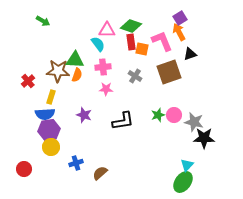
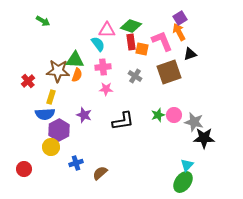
purple hexagon: moved 10 px right; rotated 20 degrees counterclockwise
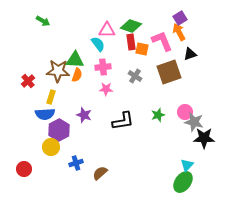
pink circle: moved 11 px right, 3 px up
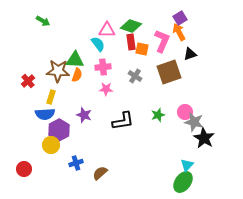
pink L-shape: rotated 45 degrees clockwise
black star: rotated 30 degrees clockwise
yellow circle: moved 2 px up
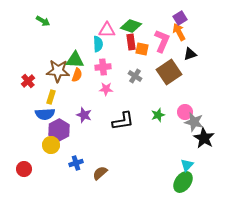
cyan semicircle: rotated 35 degrees clockwise
brown square: rotated 15 degrees counterclockwise
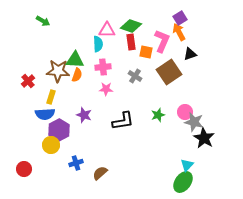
orange square: moved 4 px right, 3 px down
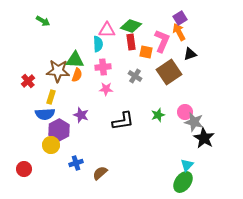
purple star: moved 3 px left
